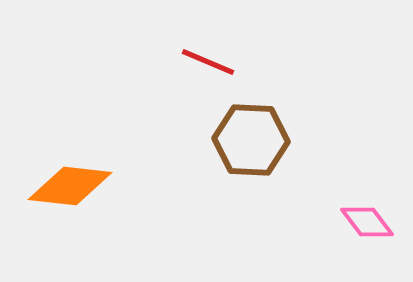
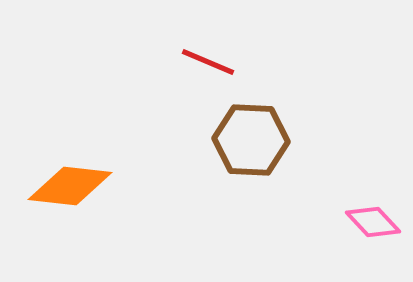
pink diamond: moved 6 px right; rotated 6 degrees counterclockwise
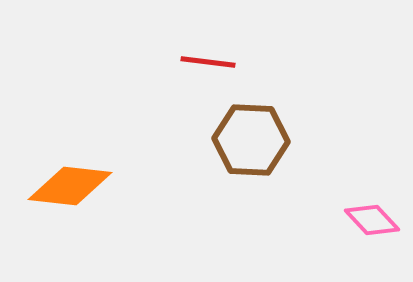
red line: rotated 16 degrees counterclockwise
pink diamond: moved 1 px left, 2 px up
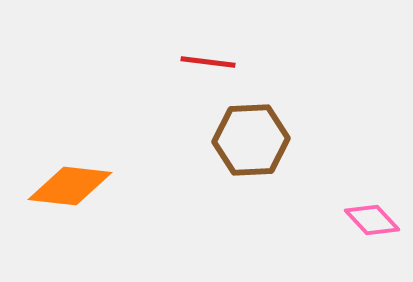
brown hexagon: rotated 6 degrees counterclockwise
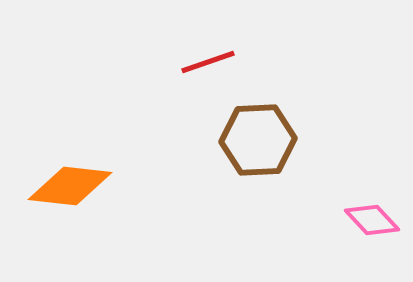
red line: rotated 26 degrees counterclockwise
brown hexagon: moved 7 px right
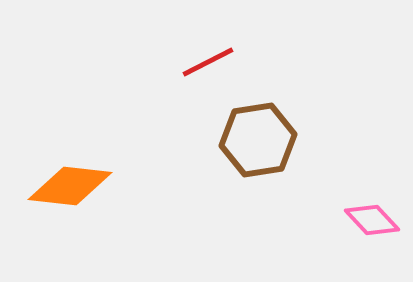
red line: rotated 8 degrees counterclockwise
brown hexagon: rotated 6 degrees counterclockwise
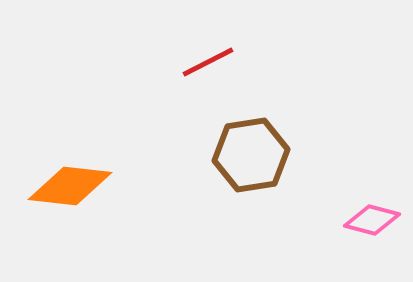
brown hexagon: moved 7 px left, 15 px down
pink diamond: rotated 32 degrees counterclockwise
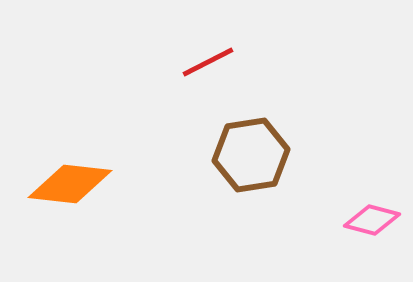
orange diamond: moved 2 px up
